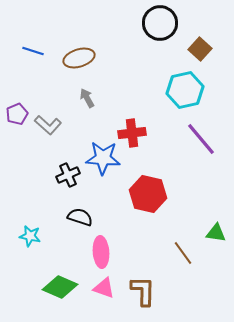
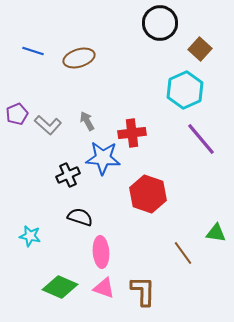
cyan hexagon: rotated 12 degrees counterclockwise
gray arrow: moved 23 px down
red hexagon: rotated 6 degrees clockwise
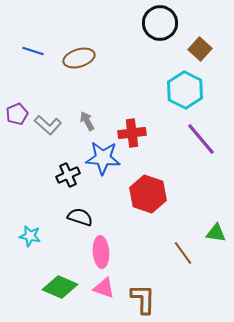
cyan hexagon: rotated 9 degrees counterclockwise
brown L-shape: moved 8 px down
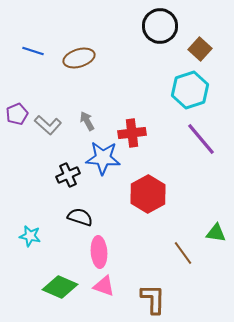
black circle: moved 3 px down
cyan hexagon: moved 5 px right; rotated 15 degrees clockwise
red hexagon: rotated 12 degrees clockwise
pink ellipse: moved 2 px left
pink triangle: moved 2 px up
brown L-shape: moved 10 px right
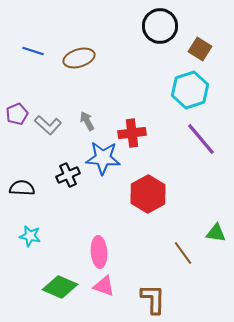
brown square: rotated 10 degrees counterclockwise
black semicircle: moved 58 px left, 29 px up; rotated 15 degrees counterclockwise
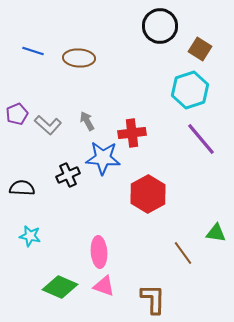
brown ellipse: rotated 20 degrees clockwise
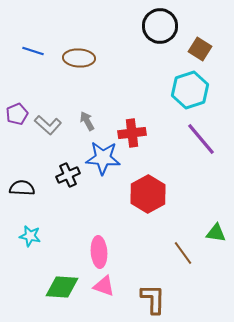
green diamond: moved 2 px right; rotated 20 degrees counterclockwise
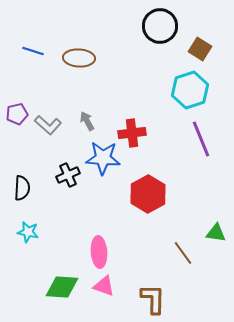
purple pentagon: rotated 10 degrees clockwise
purple line: rotated 18 degrees clockwise
black semicircle: rotated 90 degrees clockwise
cyan star: moved 2 px left, 4 px up
